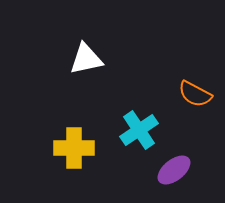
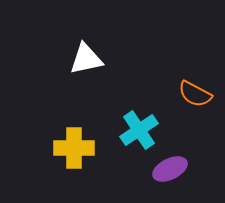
purple ellipse: moved 4 px left, 1 px up; rotated 12 degrees clockwise
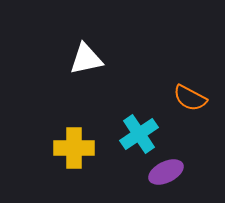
orange semicircle: moved 5 px left, 4 px down
cyan cross: moved 4 px down
purple ellipse: moved 4 px left, 3 px down
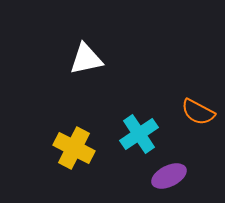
orange semicircle: moved 8 px right, 14 px down
yellow cross: rotated 27 degrees clockwise
purple ellipse: moved 3 px right, 4 px down
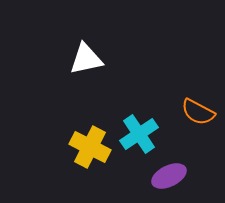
yellow cross: moved 16 px right, 1 px up
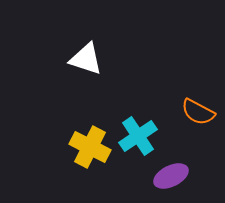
white triangle: rotated 30 degrees clockwise
cyan cross: moved 1 px left, 2 px down
purple ellipse: moved 2 px right
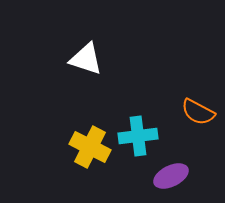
cyan cross: rotated 27 degrees clockwise
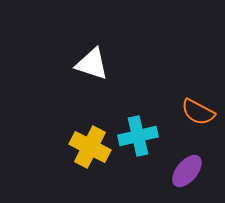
white triangle: moved 6 px right, 5 px down
cyan cross: rotated 6 degrees counterclockwise
purple ellipse: moved 16 px right, 5 px up; rotated 24 degrees counterclockwise
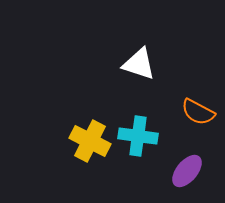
white triangle: moved 47 px right
cyan cross: rotated 21 degrees clockwise
yellow cross: moved 6 px up
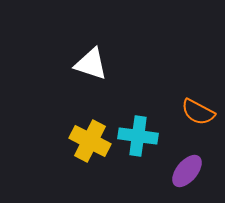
white triangle: moved 48 px left
